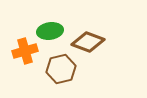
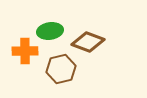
orange cross: rotated 15 degrees clockwise
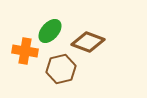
green ellipse: rotated 40 degrees counterclockwise
orange cross: rotated 10 degrees clockwise
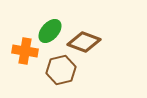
brown diamond: moved 4 px left
brown hexagon: moved 1 px down
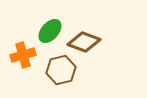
orange cross: moved 2 px left, 4 px down; rotated 25 degrees counterclockwise
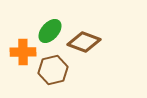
orange cross: moved 3 px up; rotated 15 degrees clockwise
brown hexagon: moved 8 px left
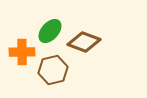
orange cross: moved 1 px left
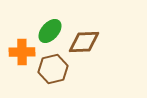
brown diamond: rotated 24 degrees counterclockwise
brown hexagon: moved 1 px up
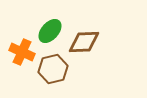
orange cross: rotated 25 degrees clockwise
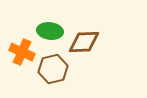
green ellipse: rotated 55 degrees clockwise
